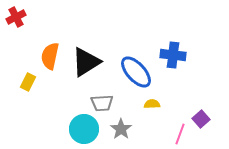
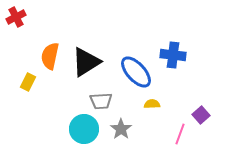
gray trapezoid: moved 1 px left, 2 px up
purple square: moved 4 px up
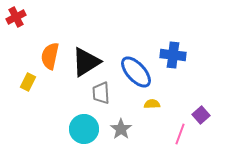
gray trapezoid: moved 8 px up; rotated 90 degrees clockwise
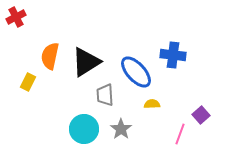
gray trapezoid: moved 4 px right, 2 px down
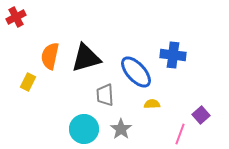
black triangle: moved 4 px up; rotated 16 degrees clockwise
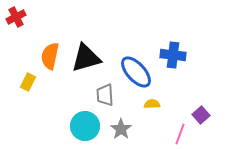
cyan circle: moved 1 px right, 3 px up
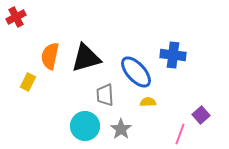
yellow semicircle: moved 4 px left, 2 px up
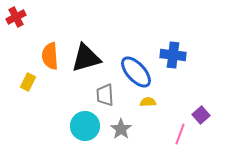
orange semicircle: rotated 16 degrees counterclockwise
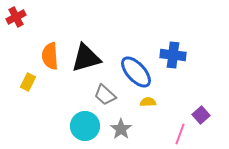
gray trapezoid: rotated 45 degrees counterclockwise
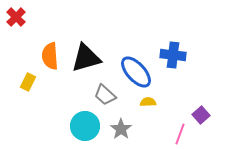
red cross: rotated 18 degrees counterclockwise
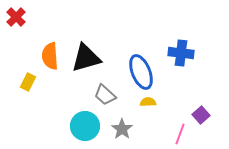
blue cross: moved 8 px right, 2 px up
blue ellipse: moved 5 px right; rotated 20 degrees clockwise
gray star: moved 1 px right
